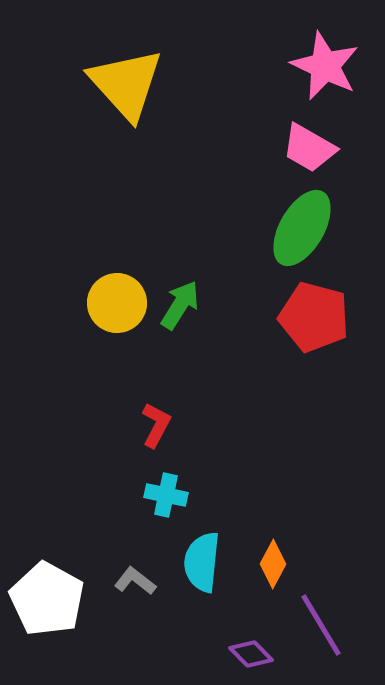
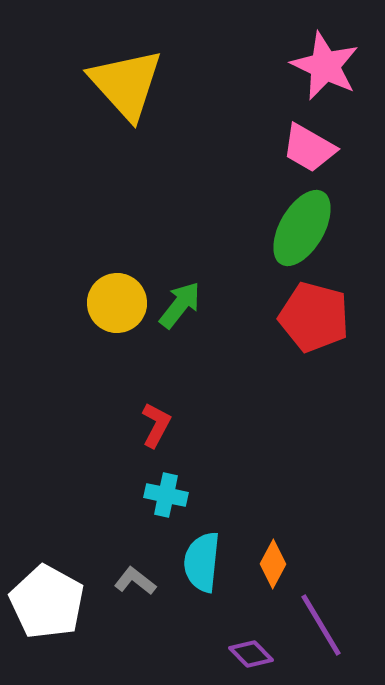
green arrow: rotated 6 degrees clockwise
white pentagon: moved 3 px down
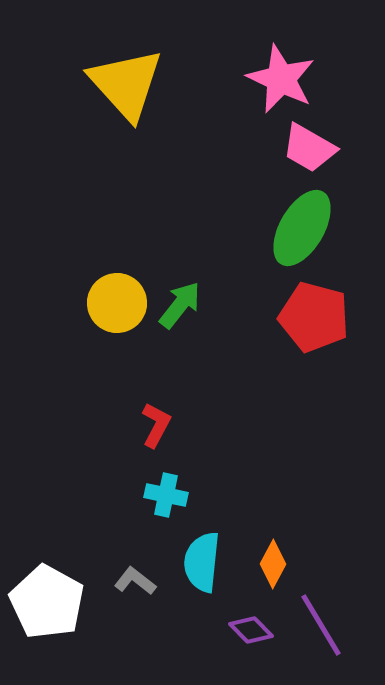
pink star: moved 44 px left, 13 px down
purple diamond: moved 24 px up
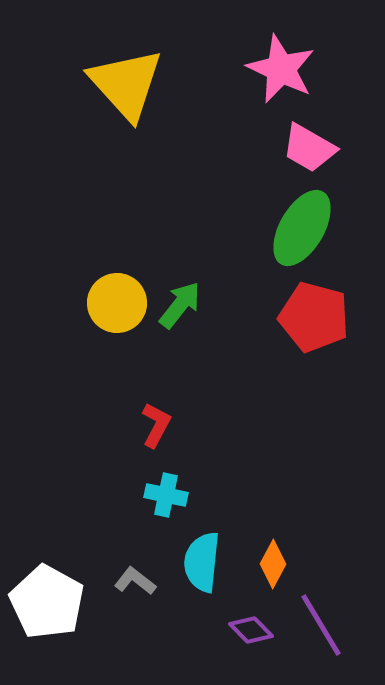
pink star: moved 10 px up
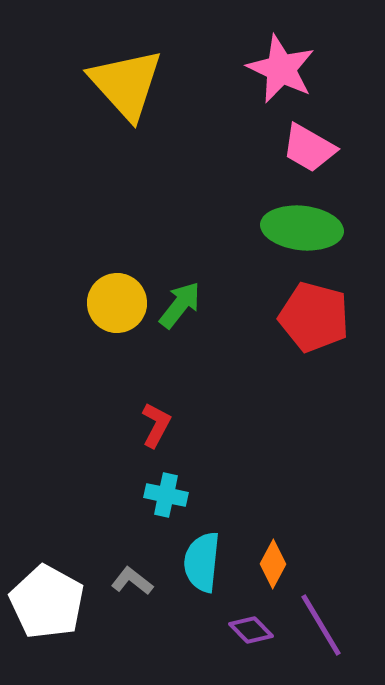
green ellipse: rotated 66 degrees clockwise
gray L-shape: moved 3 px left
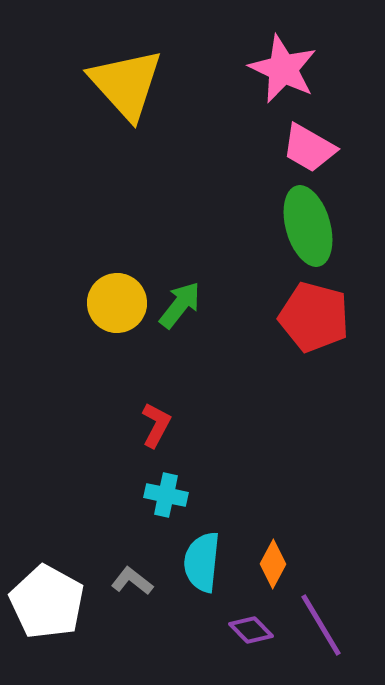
pink star: moved 2 px right
green ellipse: moved 6 px right, 2 px up; rotated 68 degrees clockwise
